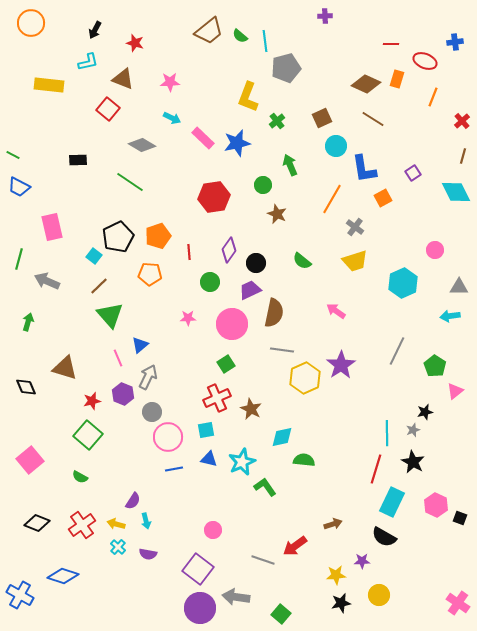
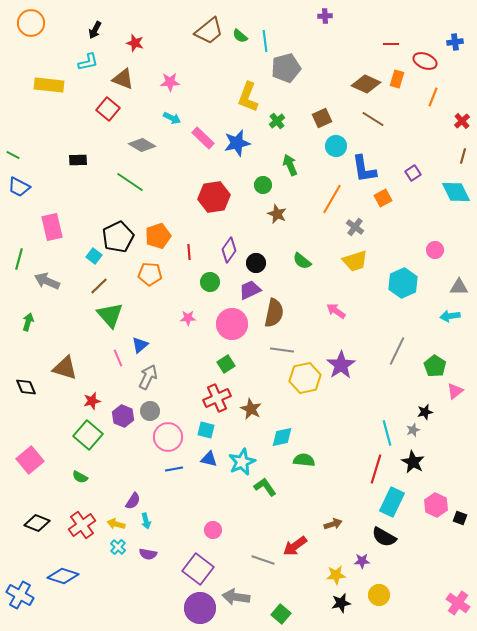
yellow hexagon at (305, 378): rotated 12 degrees clockwise
purple hexagon at (123, 394): moved 22 px down
gray circle at (152, 412): moved 2 px left, 1 px up
cyan square at (206, 430): rotated 24 degrees clockwise
cyan line at (387, 433): rotated 15 degrees counterclockwise
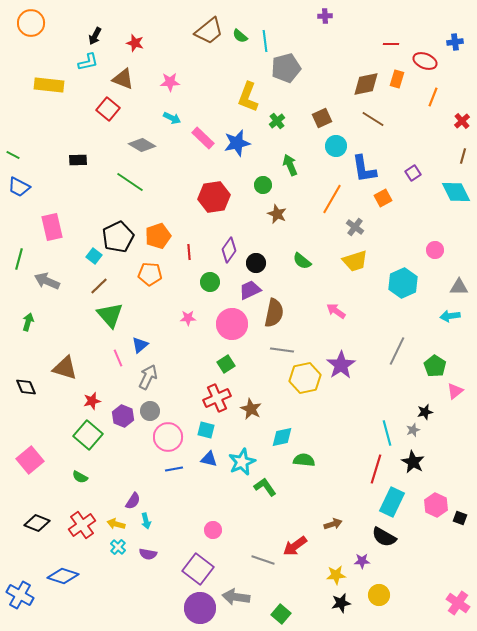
black arrow at (95, 30): moved 6 px down
brown diamond at (366, 84): rotated 36 degrees counterclockwise
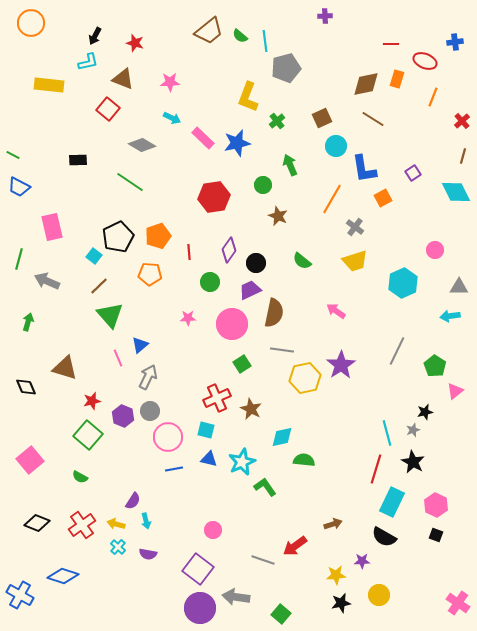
brown star at (277, 214): moved 1 px right, 2 px down
green square at (226, 364): moved 16 px right
black square at (460, 518): moved 24 px left, 17 px down
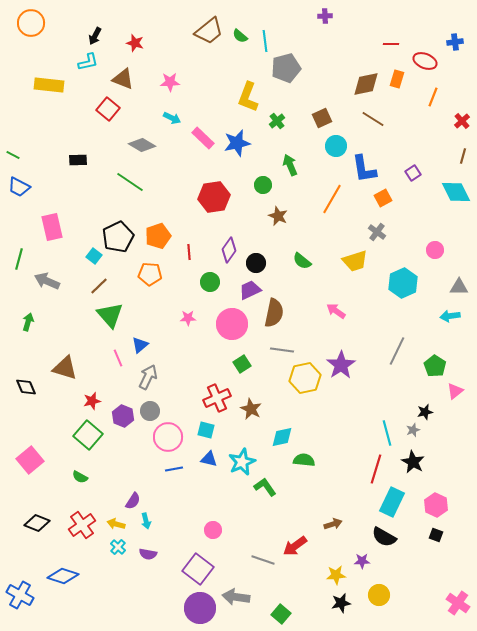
gray cross at (355, 227): moved 22 px right, 5 px down
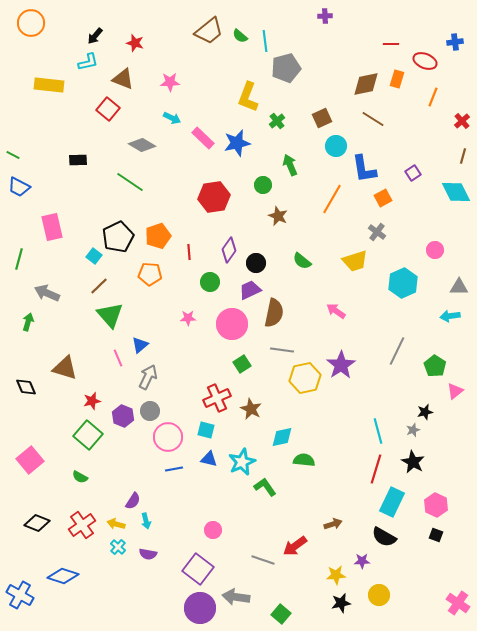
black arrow at (95, 36): rotated 12 degrees clockwise
gray arrow at (47, 281): moved 12 px down
cyan line at (387, 433): moved 9 px left, 2 px up
